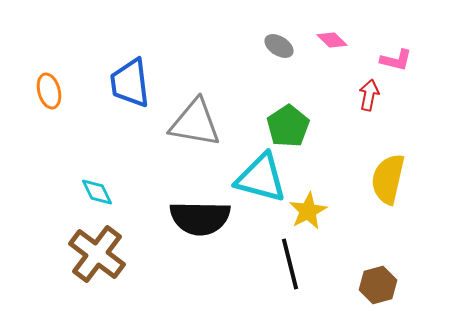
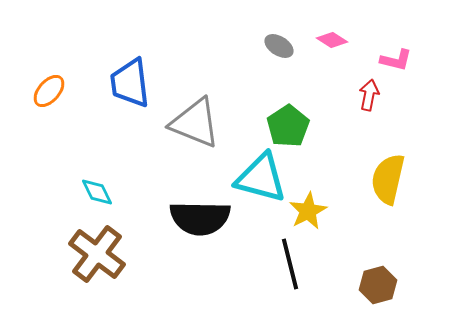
pink diamond: rotated 12 degrees counterclockwise
orange ellipse: rotated 56 degrees clockwise
gray triangle: rotated 12 degrees clockwise
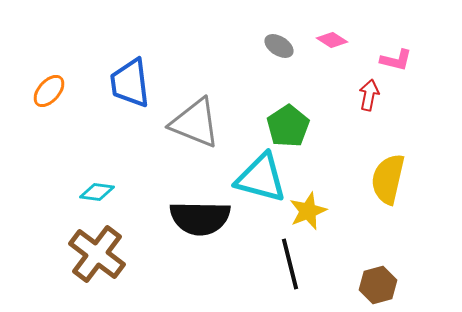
cyan diamond: rotated 56 degrees counterclockwise
yellow star: rotated 6 degrees clockwise
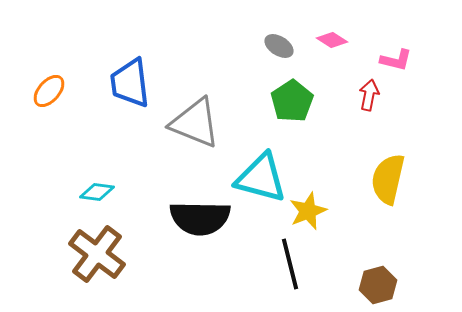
green pentagon: moved 4 px right, 25 px up
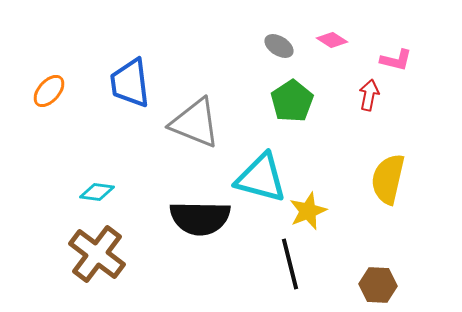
brown hexagon: rotated 18 degrees clockwise
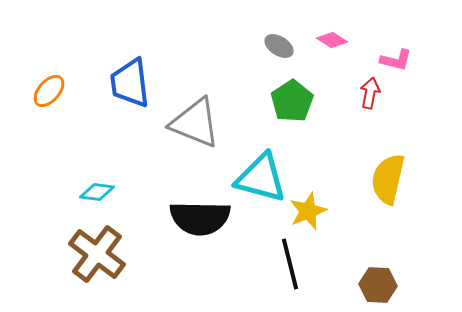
red arrow: moved 1 px right, 2 px up
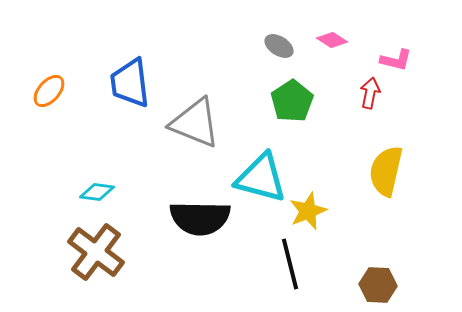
yellow semicircle: moved 2 px left, 8 px up
brown cross: moved 1 px left, 2 px up
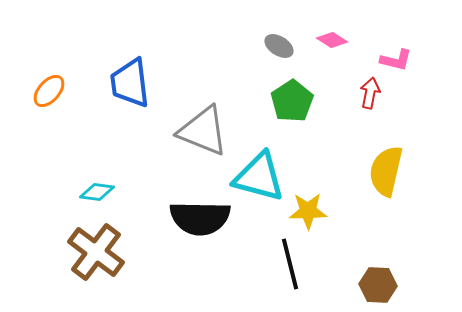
gray triangle: moved 8 px right, 8 px down
cyan triangle: moved 2 px left, 1 px up
yellow star: rotated 21 degrees clockwise
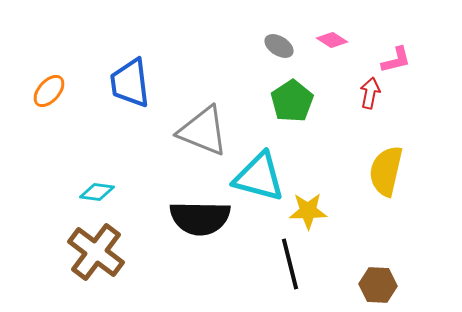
pink L-shape: rotated 28 degrees counterclockwise
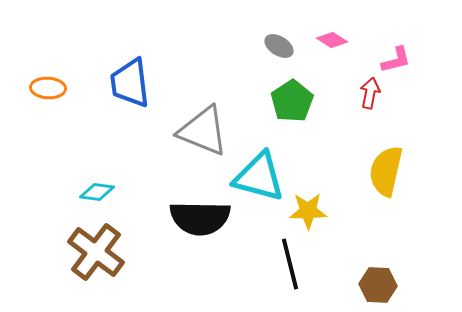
orange ellipse: moved 1 px left, 3 px up; rotated 52 degrees clockwise
